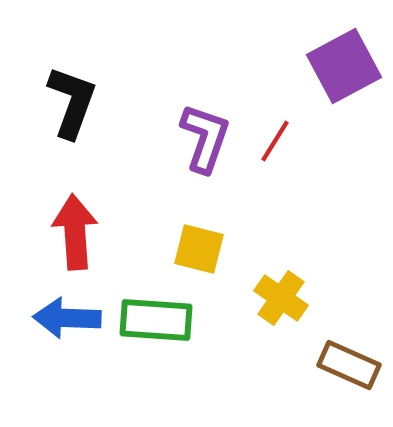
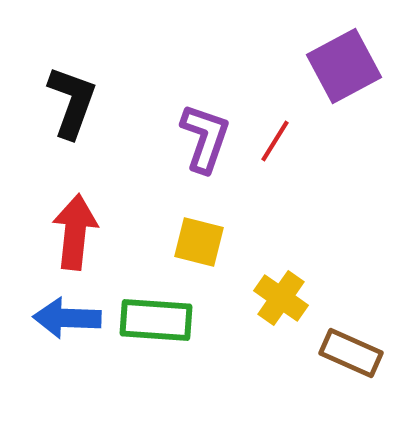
red arrow: rotated 10 degrees clockwise
yellow square: moved 7 px up
brown rectangle: moved 2 px right, 12 px up
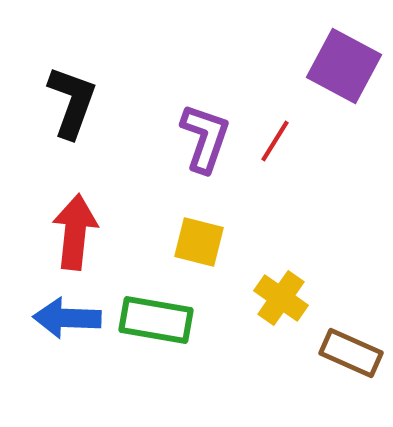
purple square: rotated 34 degrees counterclockwise
green rectangle: rotated 6 degrees clockwise
